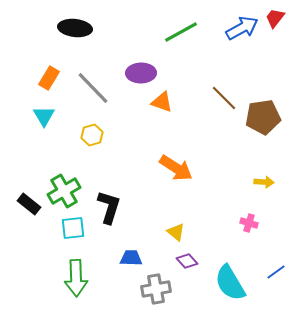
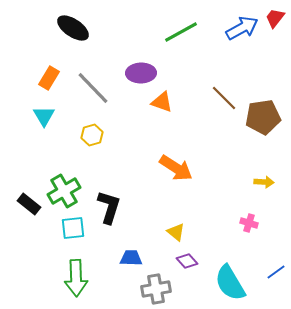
black ellipse: moved 2 px left; rotated 28 degrees clockwise
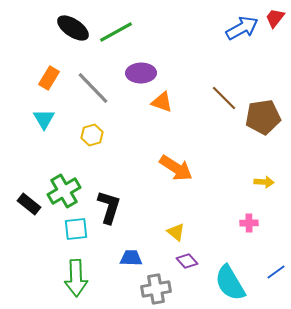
green line: moved 65 px left
cyan triangle: moved 3 px down
pink cross: rotated 18 degrees counterclockwise
cyan square: moved 3 px right, 1 px down
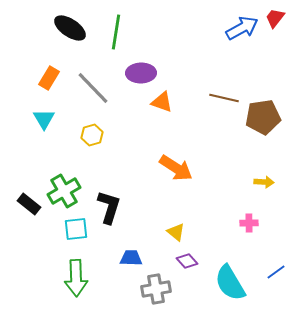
black ellipse: moved 3 px left
green line: rotated 52 degrees counterclockwise
brown line: rotated 32 degrees counterclockwise
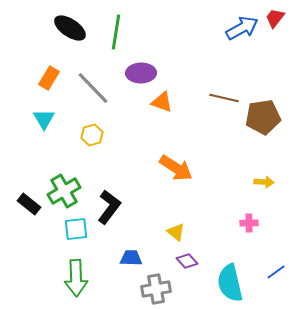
black L-shape: rotated 20 degrees clockwise
cyan semicircle: rotated 18 degrees clockwise
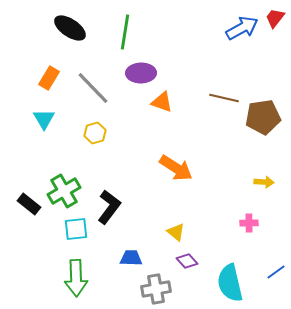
green line: moved 9 px right
yellow hexagon: moved 3 px right, 2 px up
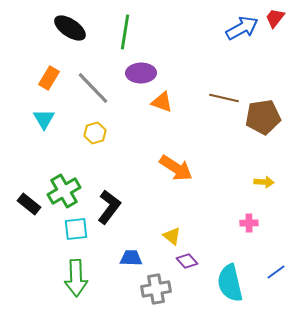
yellow triangle: moved 4 px left, 4 px down
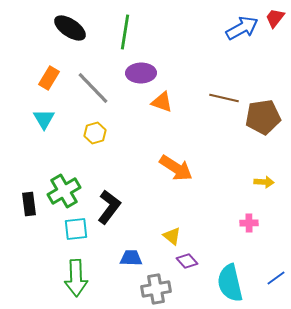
black rectangle: rotated 45 degrees clockwise
blue line: moved 6 px down
